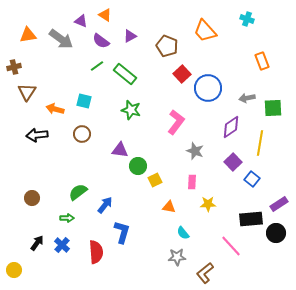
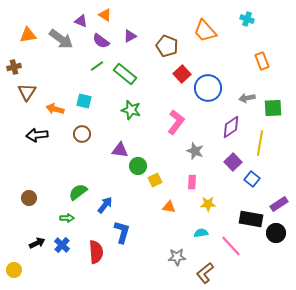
brown circle at (32, 198): moved 3 px left
black rectangle at (251, 219): rotated 15 degrees clockwise
cyan semicircle at (183, 233): moved 18 px right; rotated 120 degrees clockwise
black arrow at (37, 243): rotated 28 degrees clockwise
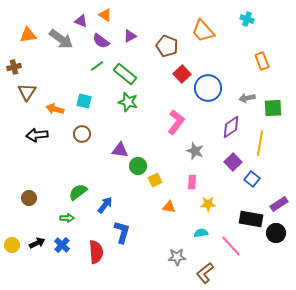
orange trapezoid at (205, 31): moved 2 px left
green star at (131, 110): moved 3 px left, 8 px up
yellow circle at (14, 270): moved 2 px left, 25 px up
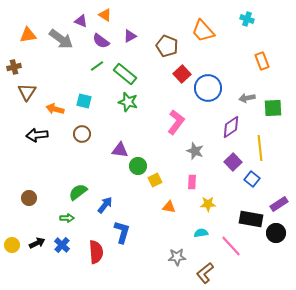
yellow line at (260, 143): moved 5 px down; rotated 15 degrees counterclockwise
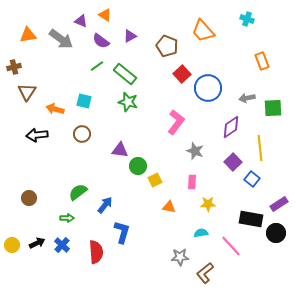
gray star at (177, 257): moved 3 px right
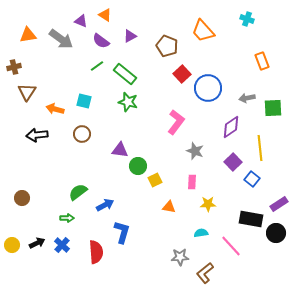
brown circle at (29, 198): moved 7 px left
blue arrow at (105, 205): rotated 24 degrees clockwise
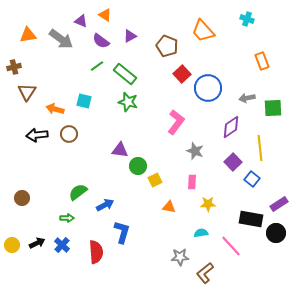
brown circle at (82, 134): moved 13 px left
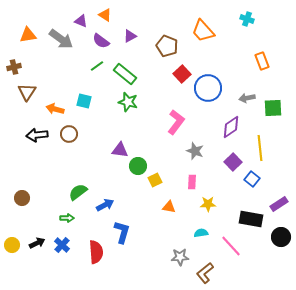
black circle at (276, 233): moved 5 px right, 4 px down
